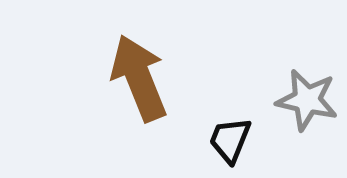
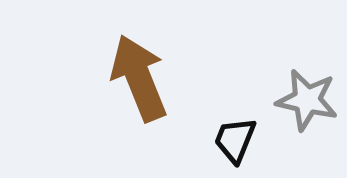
black trapezoid: moved 5 px right
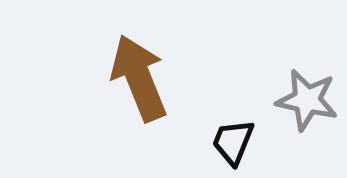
black trapezoid: moved 2 px left, 2 px down
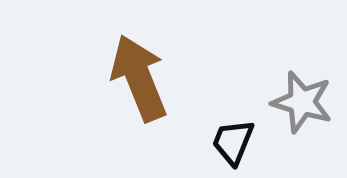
gray star: moved 5 px left, 2 px down; rotated 4 degrees clockwise
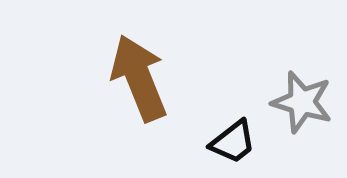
black trapezoid: rotated 150 degrees counterclockwise
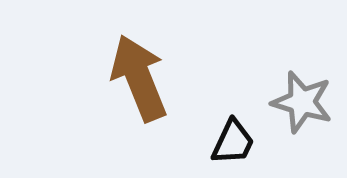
black trapezoid: rotated 27 degrees counterclockwise
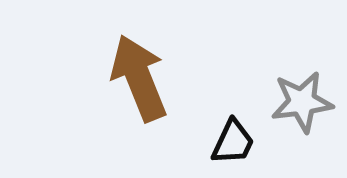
gray star: rotated 24 degrees counterclockwise
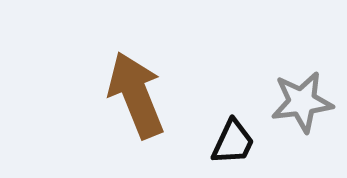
brown arrow: moved 3 px left, 17 px down
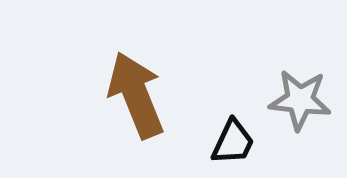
gray star: moved 2 px left, 2 px up; rotated 14 degrees clockwise
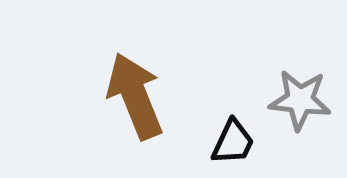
brown arrow: moved 1 px left, 1 px down
